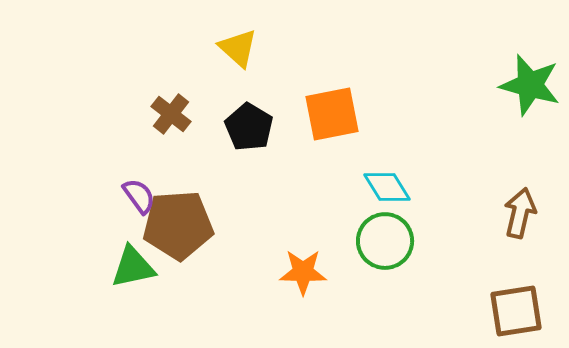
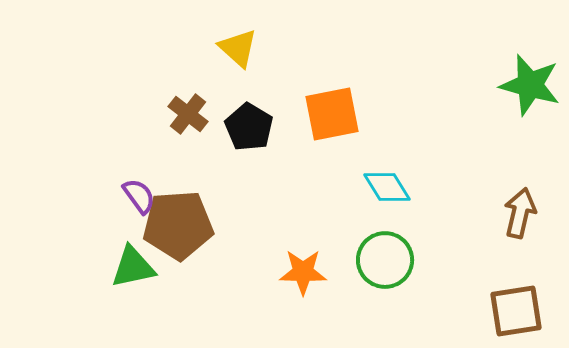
brown cross: moved 17 px right
green circle: moved 19 px down
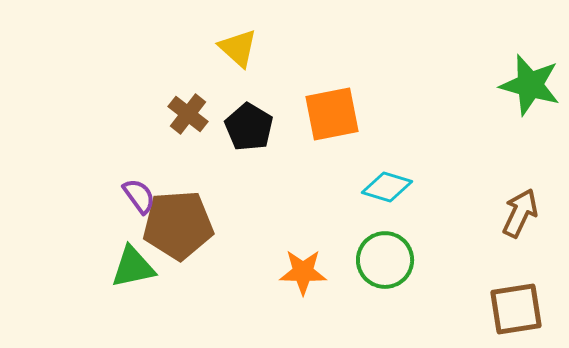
cyan diamond: rotated 42 degrees counterclockwise
brown arrow: rotated 12 degrees clockwise
brown square: moved 2 px up
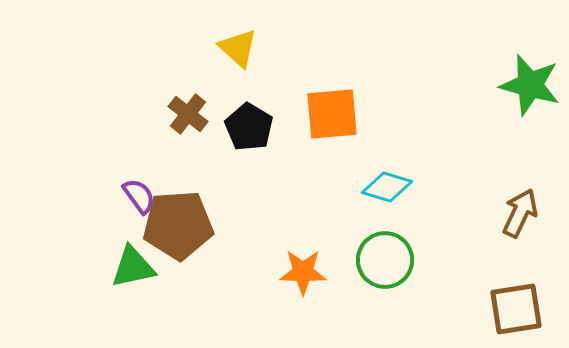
orange square: rotated 6 degrees clockwise
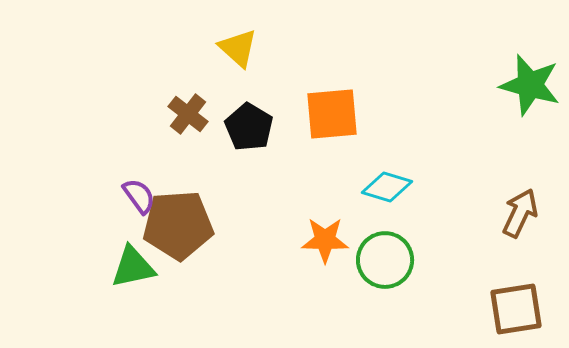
orange star: moved 22 px right, 32 px up
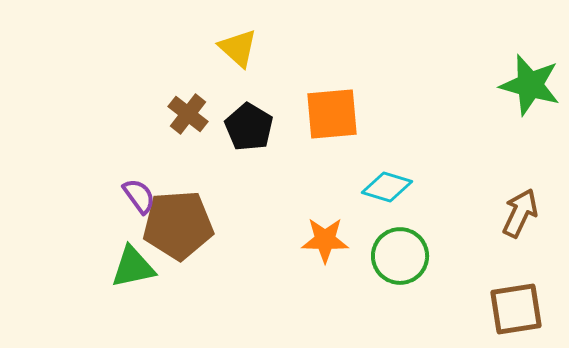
green circle: moved 15 px right, 4 px up
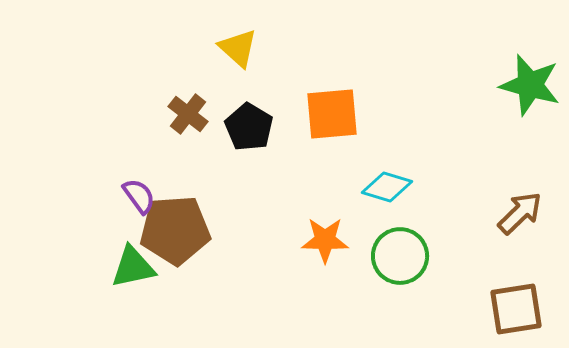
brown arrow: rotated 21 degrees clockwise
brown pentagon: moved 3 px left, 5 px down
